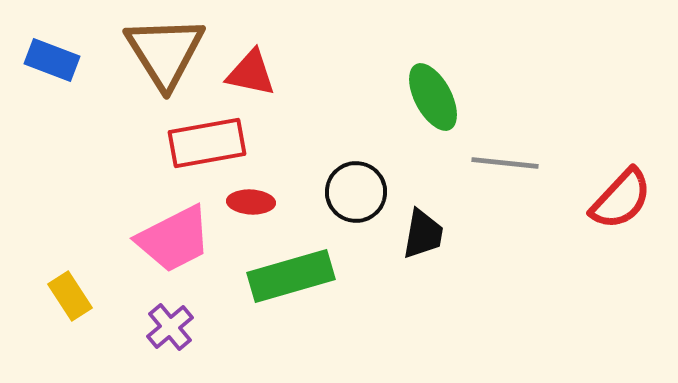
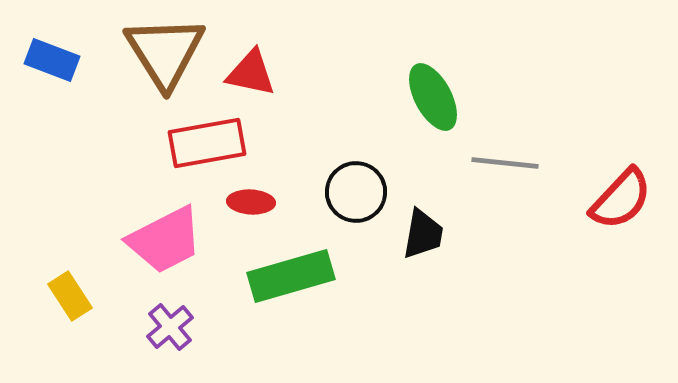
pink trapezoid: moved 9 px left, 1 px down
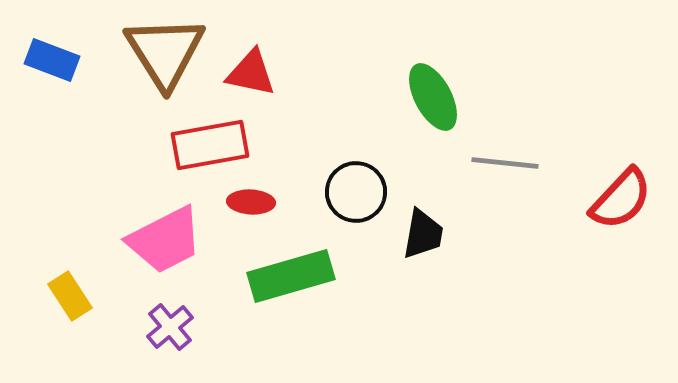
red rectangle: moved 3 px right, 2 px down
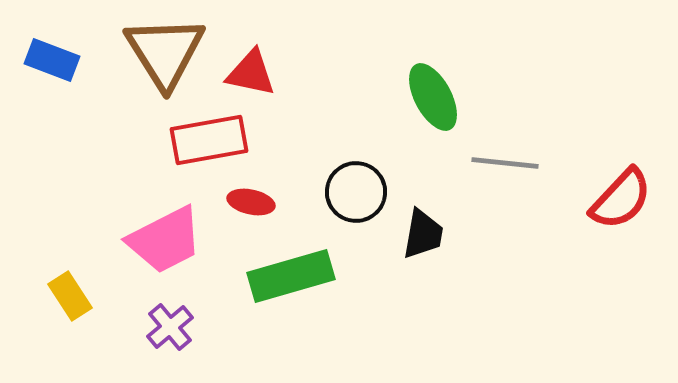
red rectangle: moved 1 px left, 5 px up
red ellipse: rotated 9 degrees clockwise
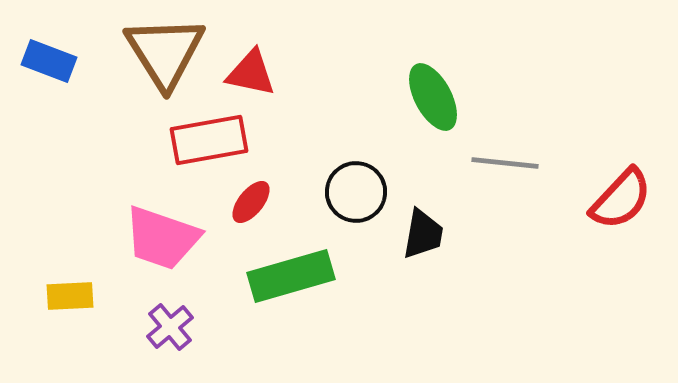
blue rectangle: moved 3 px left, 1 px down
red ellipse: rotated 63 degrees counterclockwise
pink trapezoid: moved 3 px left, 2 px up; rotated 46 degrees clockwise
yellow rectangle: rotated 60 degrees counterclockwise
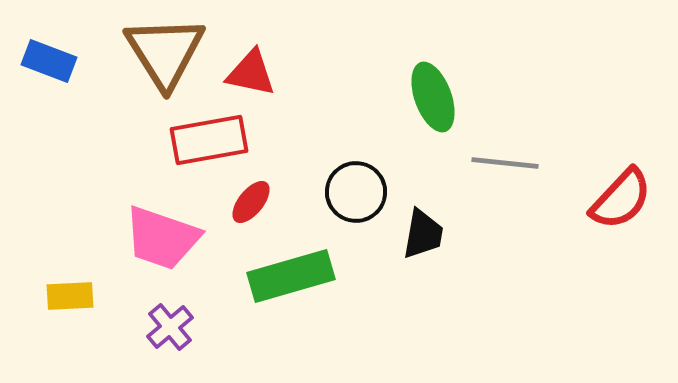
green ellipse: rotated 8 degrees clockwise
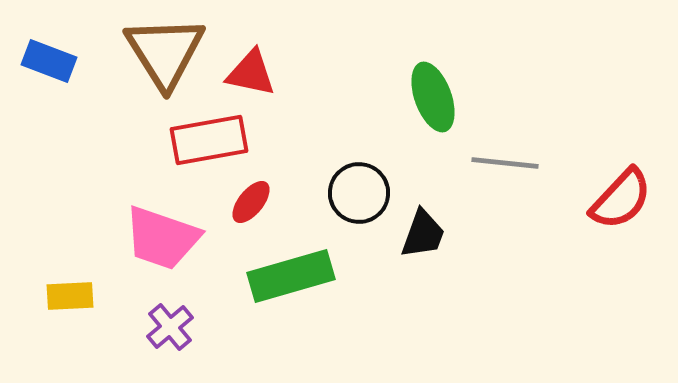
black circle: moved 3 px right, 1 px down
black trapezoid: rotated 10 degrees clockwise
